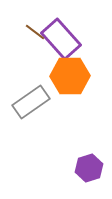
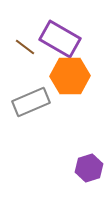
brown line: moved 10 px left, 15 px down
purple rectangle: moved 1 px left; rotated 18 degrees counterclockwise
gray rectangle: rotated 12 degrees clockwise
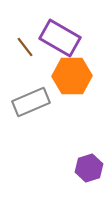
purple rectangle: moved 1 px up
brown line: rotated 15 degrees clockwise
orange hexagon: moved 2 px right
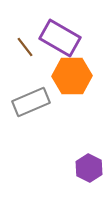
purple hexagon: rotated 16 degrees counterclockwise
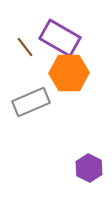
orange hexagon: moved 3 px left, 3 px up
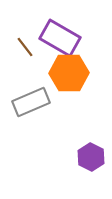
purple hexagon: moved 2 px right, 11 px up
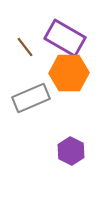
purple rectangle: moved 5 px right
gray rectangle: moved 4 px up
purple hexagon: moved 20 px left, 6 px up
